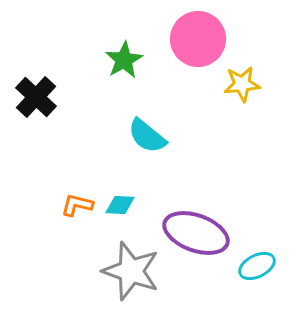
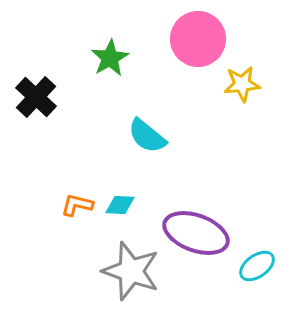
green star: moved 14 px left, 2 px up
cyan ellipse: rotated 9 degrees counterclockwise
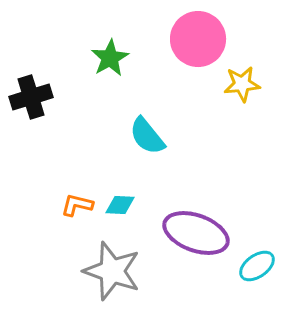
black cross: moved 5 px left; rotated 30 degrees clockwise
cyan semicircle: rotated 12 degrees clockwise
gray star: moved 19 px left
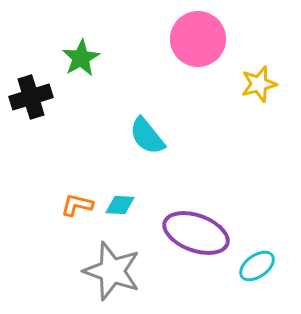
green star: moved 29 px left
yellow star: moved 17 px right; rotated 9 degrees counterclockwise
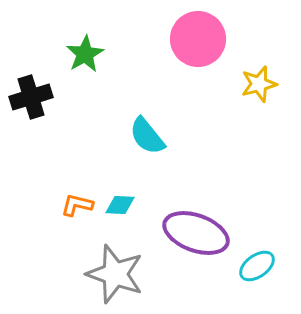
green star: moved 4 px right, 4 px up
gray star: moved 3 px right, 3 px down
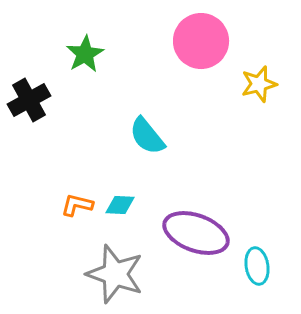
pink circle: moved 3 px right, 2 px down
black cross: moved 2 px left, 3 px down; rotated 12 degrees counterclockwise
cyan ellipse: rotated 63 degrees counterclockwise
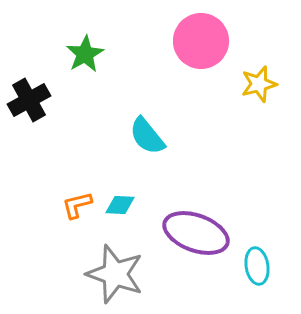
orange L-shape: rotated 28 degrees counterclockwise
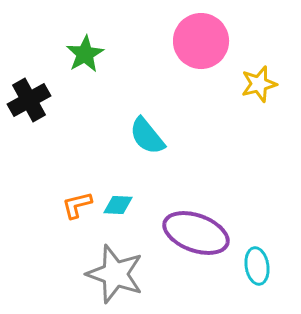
cyan diamond: moved 2 px left
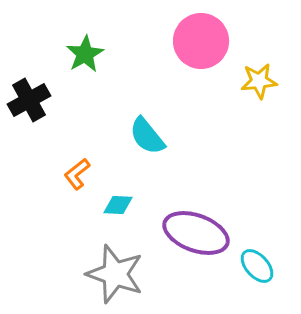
yellow star: moved 3 px up; rotated 9 degrees clockwise
orange L-shape: moved 31 px up; rotated 24 degrees counterclockwise
cyan ellipse: rotated 33 degrees counterclockwise
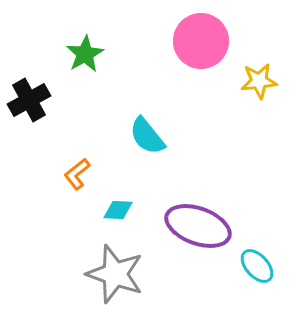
cyan diamond: moved 5 px down
purple ellipse: moved 2 px right, 7 px up
